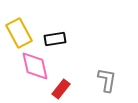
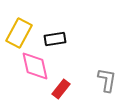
yellow rectangle: rotated 56 degrees clockwise
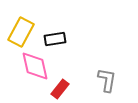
yellow rectangle: moved 2 px right, 1 px up
red rectangle: moved 1 px left
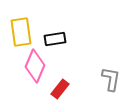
yellow rectangle: rotated 36 degrees counterclockwise
pink diamond: rotated 36 degrees clockwise
gray L-shape: moved 4 px right, 1 px up
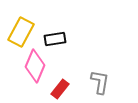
yellow rectangle: rotated 36 degrees clockwise
gray L-shape: moved 11 px left, 3 px down
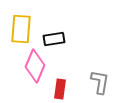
yellow rectangle: moved 3 px up; rotated 24 degrees counterclockwise
black rectangle: moved 1 px left
red rectangle: rotated 30 degrees counterclockwise
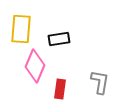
black rectangle: moved 5 px right
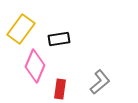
yellow rectangle: rotated 32 degrees clockwise
gray L-shape: rotated 40 degrees clockwise
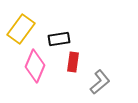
red rectangle: moved 13 px right, 27 px up
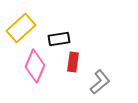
yellow rectangle: moved 1 px up; rotated 12 degrees clockwise
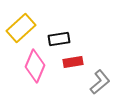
red rectangle: rotated 72 degrees clockwise
